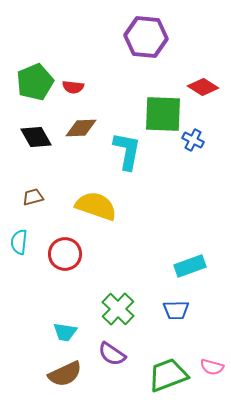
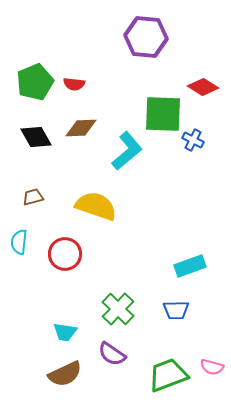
red semicircle: moved 1 px right, 3 px up
cyan L-shape: rotated 39 degrees clockwise
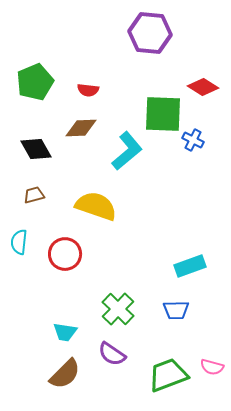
purple hexagon: moved 4 px right, 4 px up
red semicircle: moved 14 px right, 6 px down
black diamond: moved 12 px down
brown trapezoid: moved 1 px right, 2 px up
brown semicircle: rotated 20 degrees counterclockwise
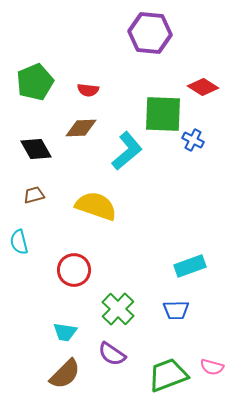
cyan semicircle: rotated 20 degrees counterclockwise
red circle: moved 9 px right, 16 px down
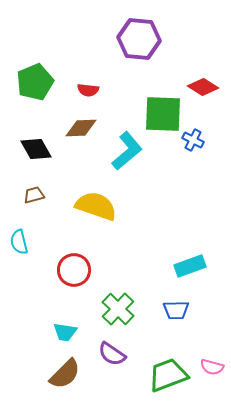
purple hexagon: moved 11 px left, 6 px down
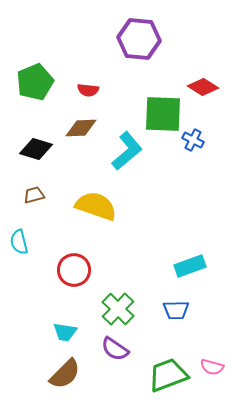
black diamond: rotated 44 degrees counterclockwise
purple semicircle: moved 3 px right, 5 px up
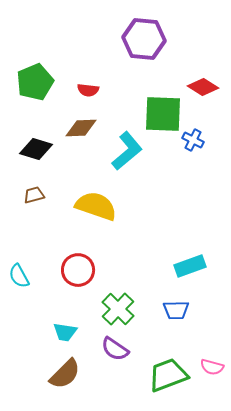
purple hexagon: moved 5 px right
cyan semicircle: moved 34 px down; rotated 15 degrees counterclockwise
red circle: moved 4 px right
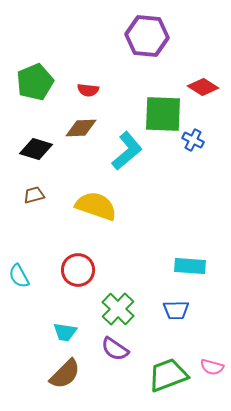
purple hexagon: moved 3 px right, 3 px up
cyan rectangle: rotated 24 degrees clockwise
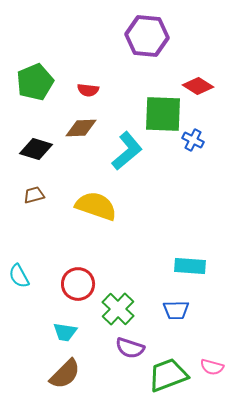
red diamond: moved 5 px left, 1 px up
red circle: moved 14 px down
purple semicircle: moved 15 px right, 1 px up; rotated 16 degrees counterclockwise
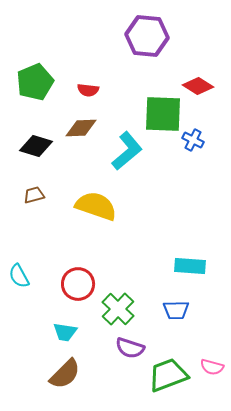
black diamond: moved 3 px up
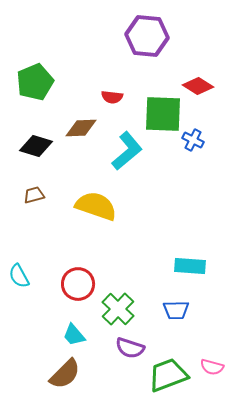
red semicircle: moved 24 px right, 7 px down
cyan trapezoid: moved 9 px right, 3 px down; rotated 40 degrees clockwise
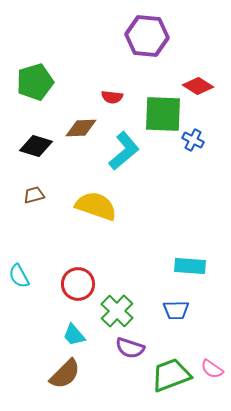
green pentagon: rotated 6 degrees clockwise
cyan L-shape: moved 3 px left
green cross: moved 1 px left, 2 px down
pink semicircle: moved 2 px down; rotated 20 degrees clockwise
green trapezoid: moved 3 px right
